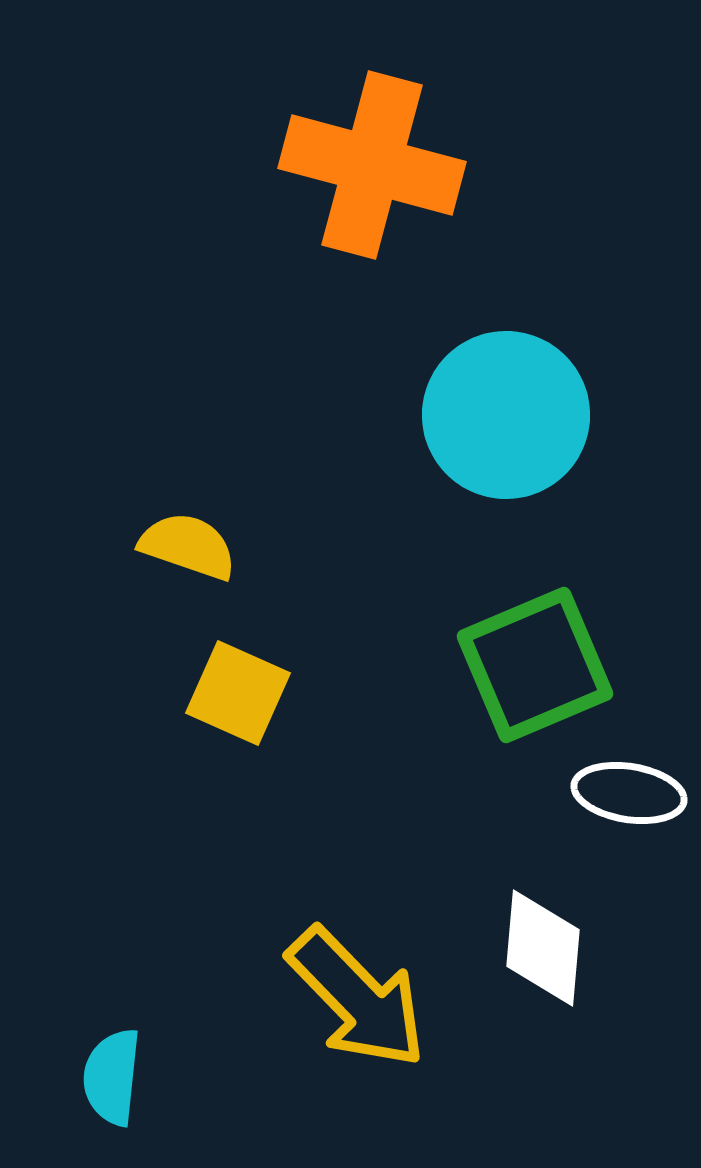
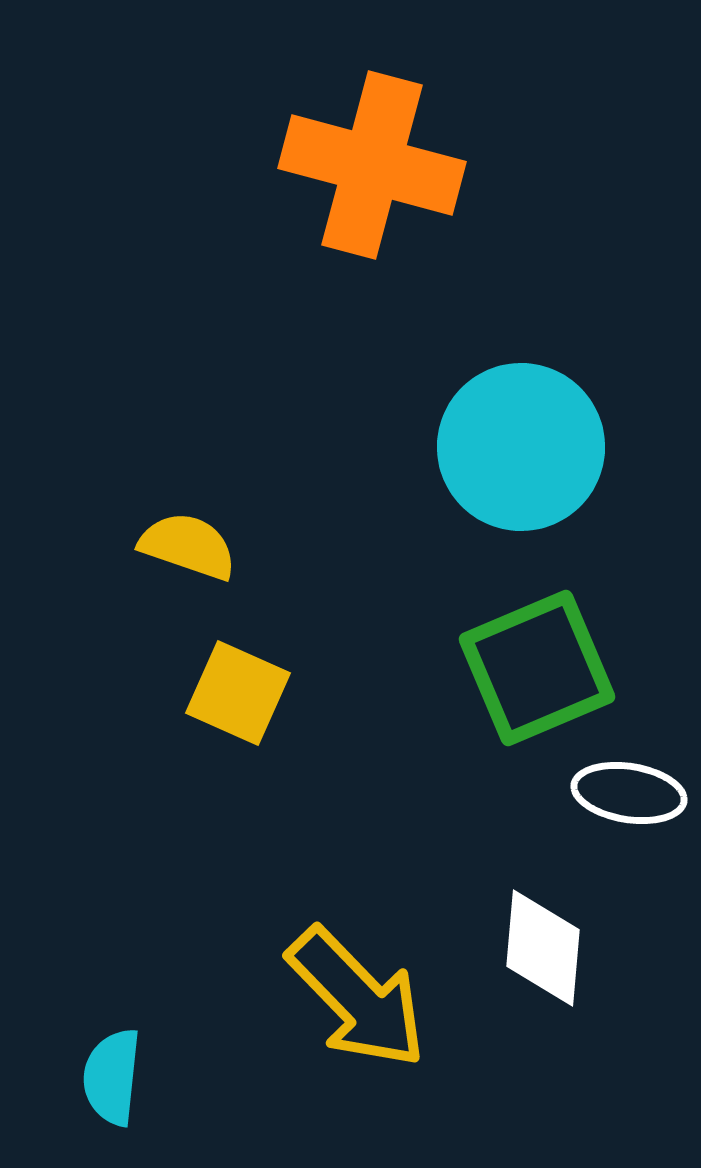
cyan circle: moved 15 px right, 32 px down
green square: moved 2 px right, 3 px down
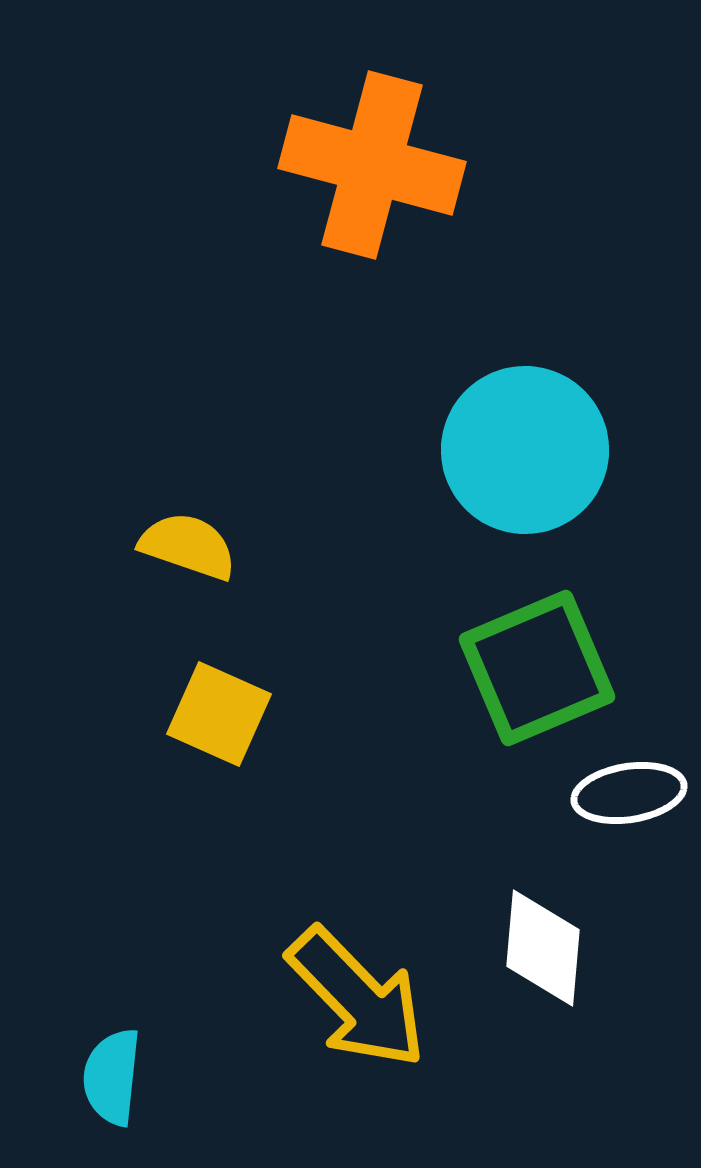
cyan circle: moved 4 px right, 3 px down
yellow square: moved 19 px left, 21 px down
white ellipse: rotated 18 degrees counterclockwise
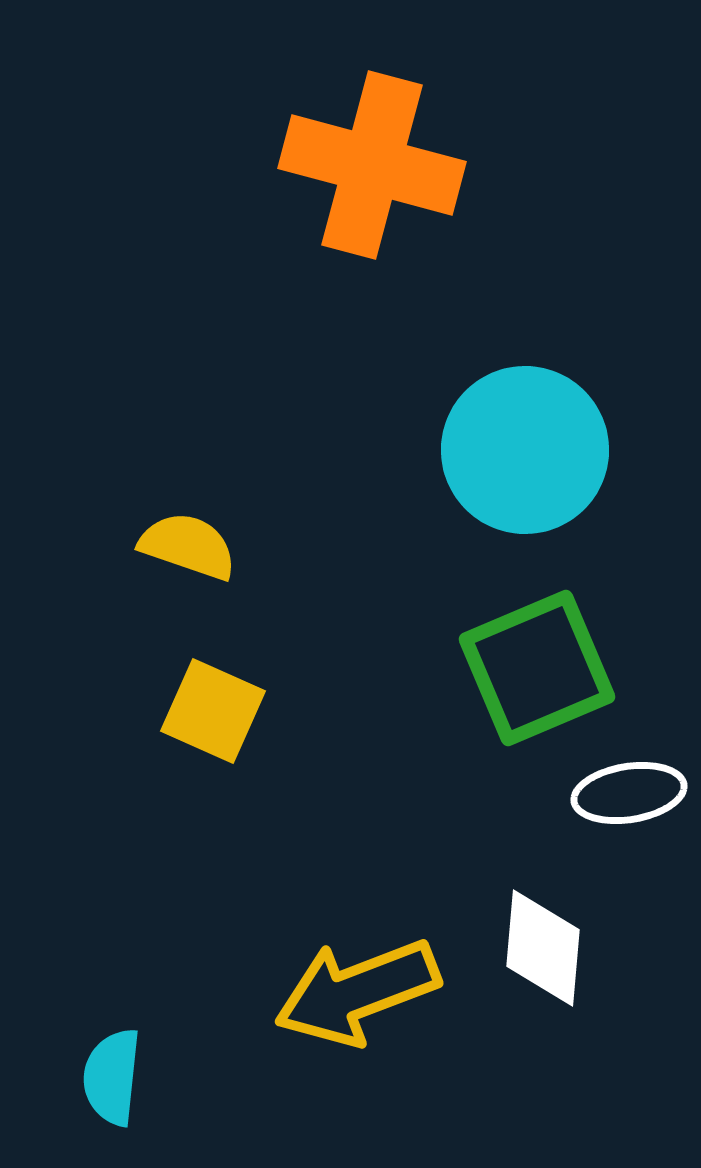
yellow square: moved 6 px left, 3 px up
yellow arrow: moved 6 px up; rotated 113 degrees clockwise
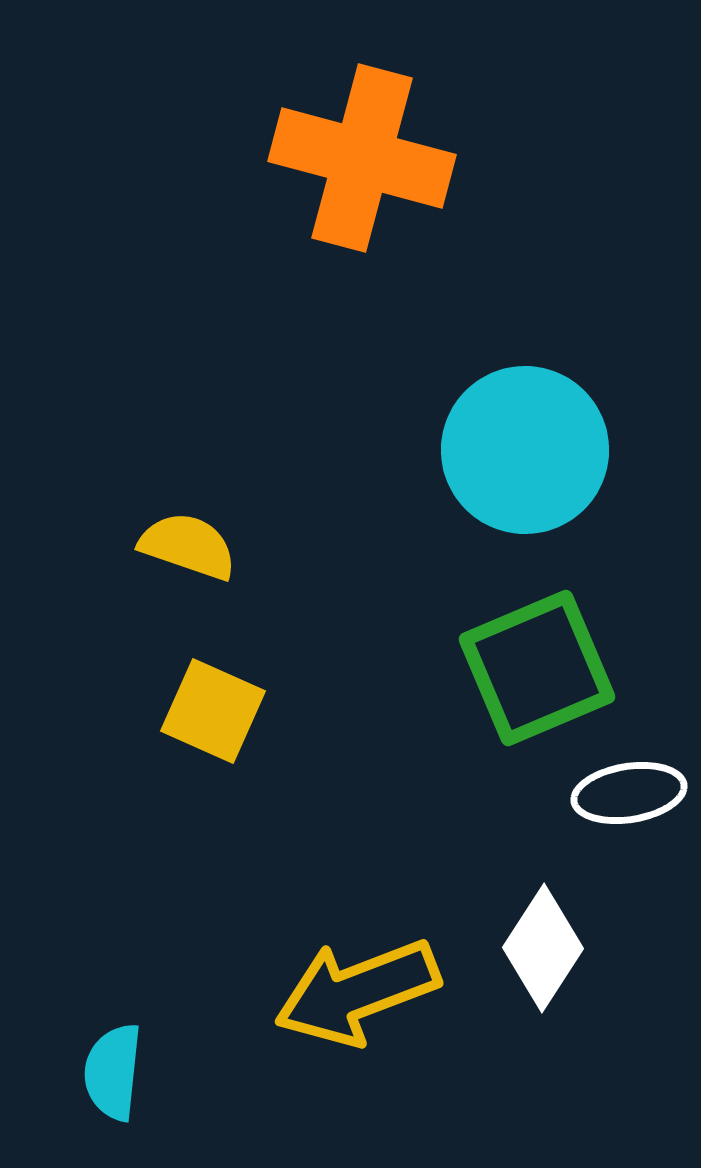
orange cross: moved 10 px left, 7 px up
white diamond: rotated 28 degrees clockwise
cyan semicircle: moved 1 px right, 5 px up
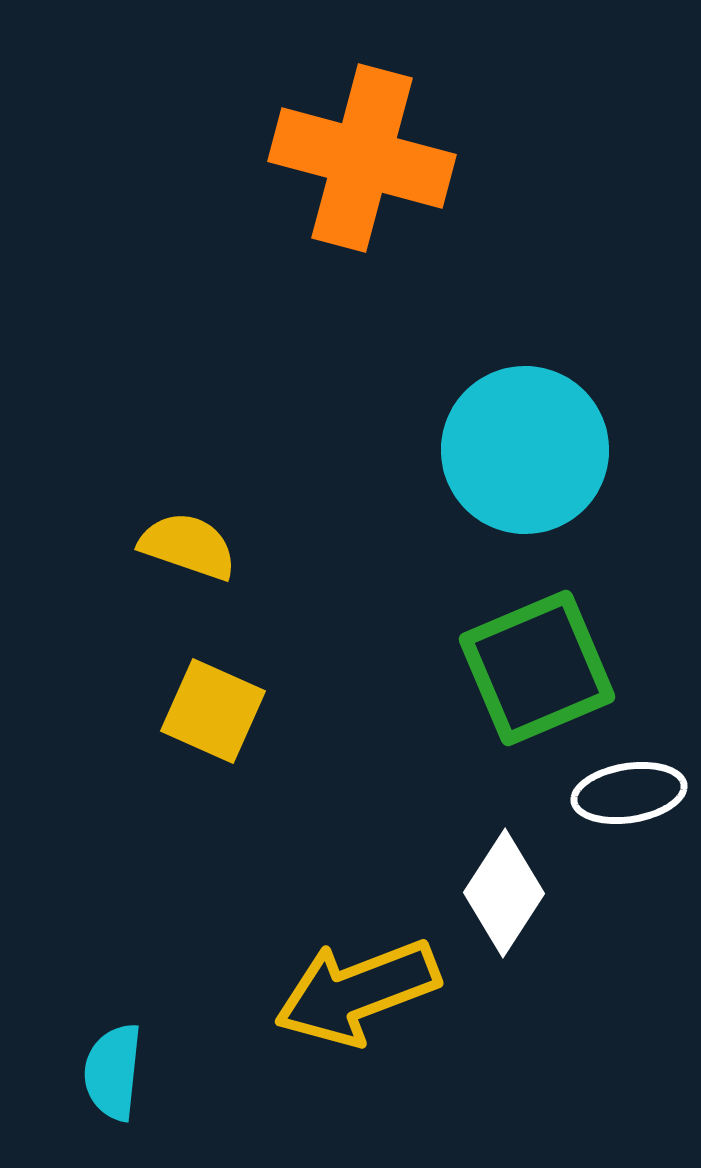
white diamond: moved 39 px left, 55 px up
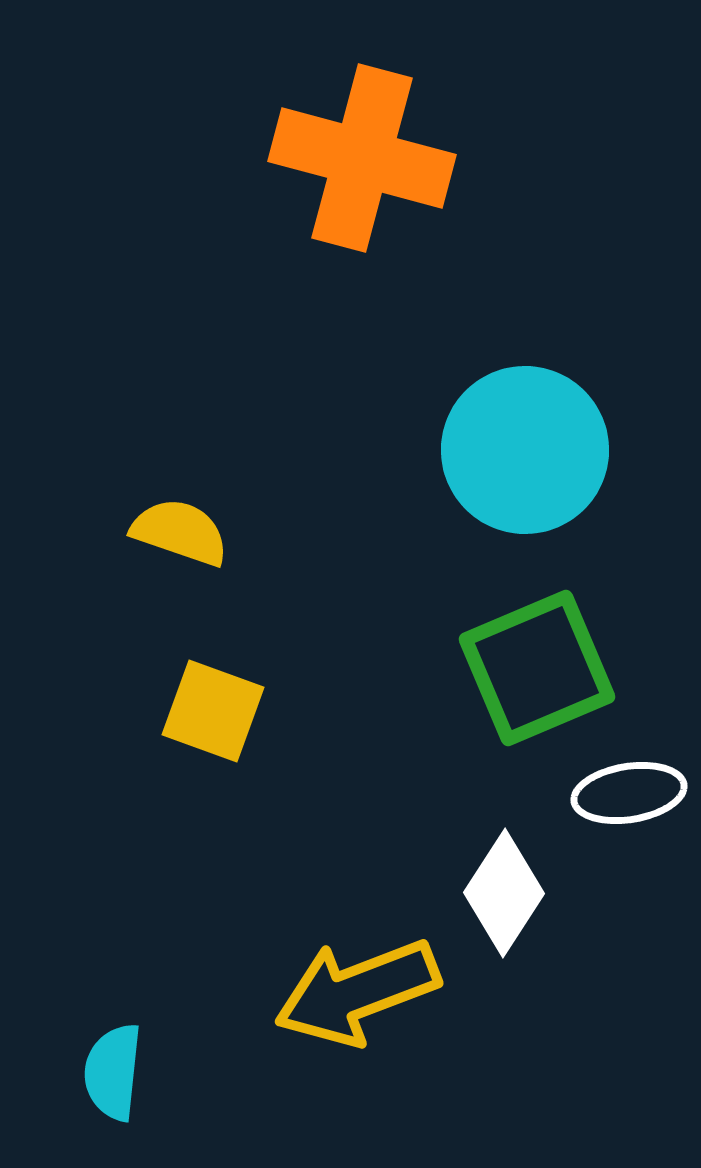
yellow semicircle: moved 8 px left, 14 px up
yellow square: rotated 4 degrees counterclockwise
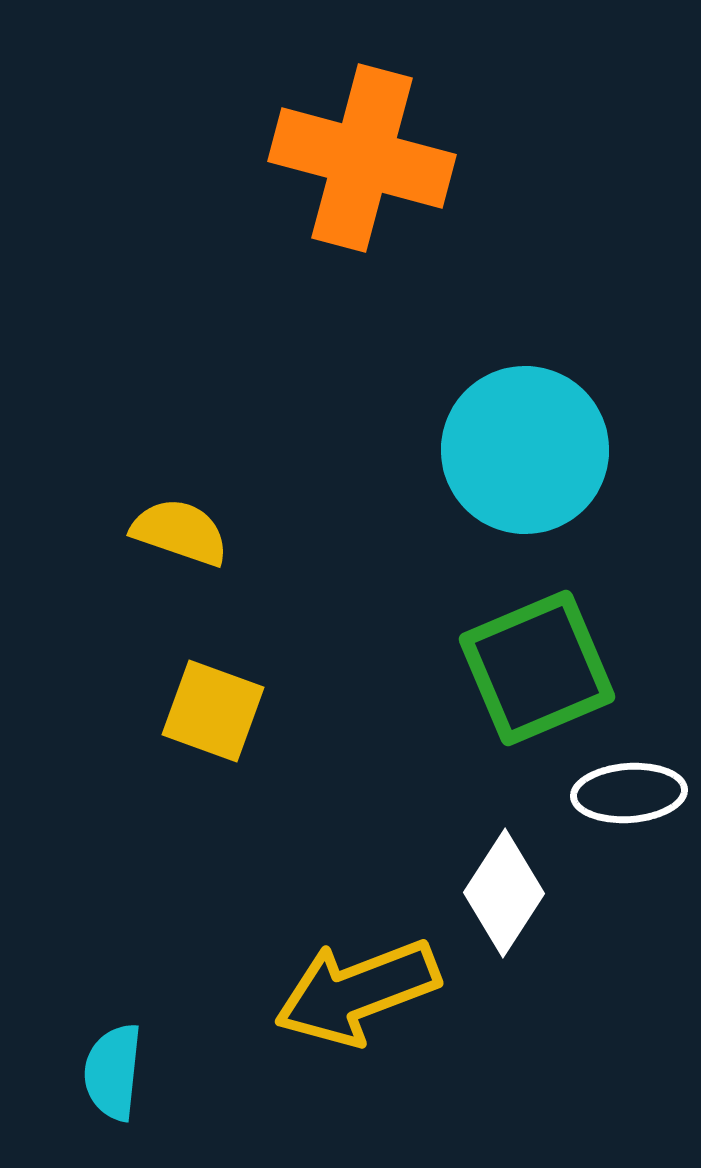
white ellipse: rotated 5 degrees clockwise
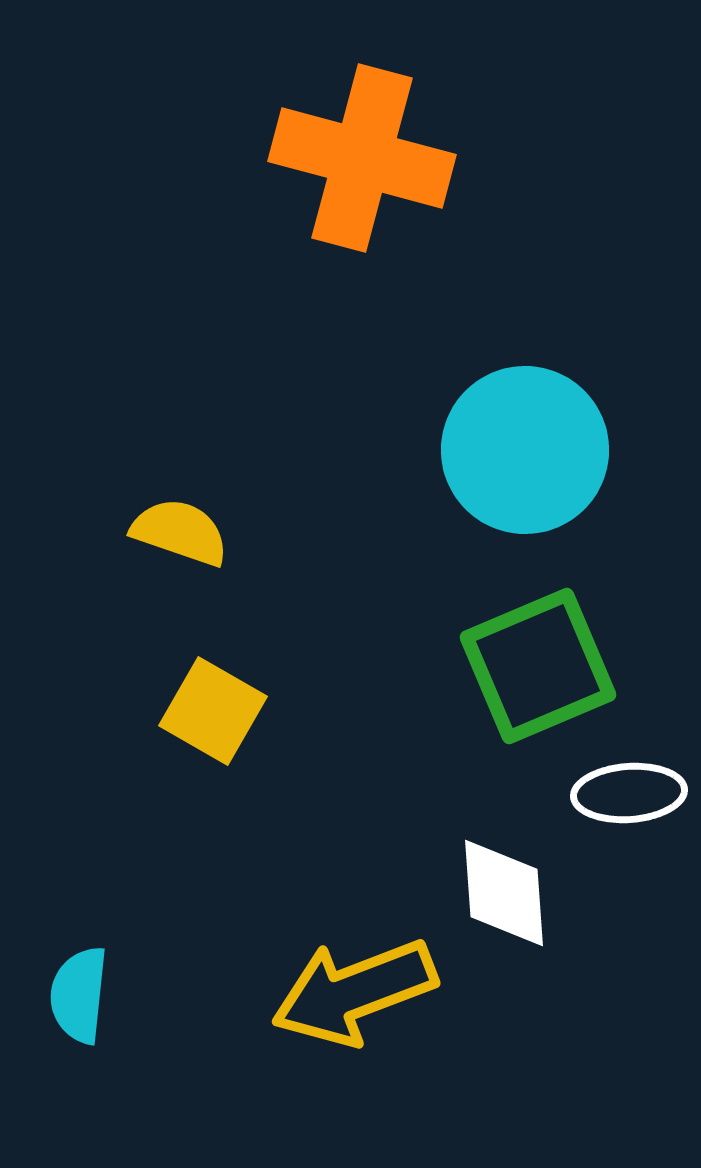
green square: moved 1 px right, 2 px up
yellow square: rotated 10 degrees clockwise
white diamond: rotated 37 degrees counterclockwise
yellow arrow: moved 3 px left
cyan semicircle: moved 34 px left, 77 px up
